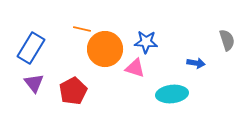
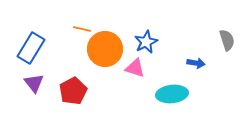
blue star: rotated 30 degrees counterclockwise
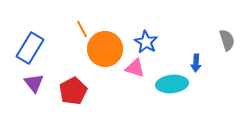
orange line: rotated 48 degrees clockwise
blue star: rotated 15 degrees counterclockwise
blue rectangle: moved 1 px left
blue arrow: rotated 84 degrees clockwise
cyan ellipse: moved 10 px up
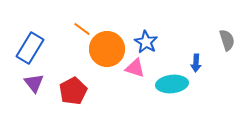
orange line: rotated 24 degrees counterclockwise
orange circle: moved 2 px right
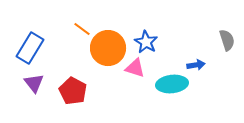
orange circle: moved 1 px right, 1 px up
blue arrow: moved 2 px down; rotated 102 degrees counterclockwise
red pentagon: rotated 16 degrees counterclockwise
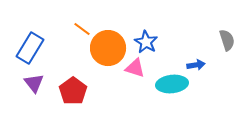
red pentagon: rotated 8 degrees clockwise
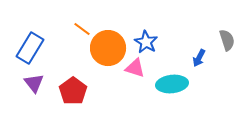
blue arrow: moved 3 px right, 7 px up; rotated 126 degrees clockwise
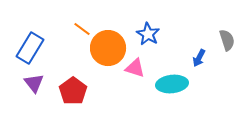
blue star: moved 2 px right, 8 px up
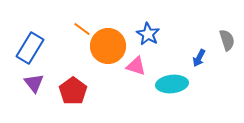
orange circle: moved 2 px up
pink triangle: moved 1 px right, 2 px up
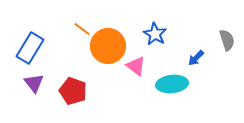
blue star: moved 7 px right
blue arrow: moved 3 px left; rotated 18 degrees clockwise
pink triangle: rotated 20 degrees clockwise
red pentagon: rotated 16 degrees counterclockwise
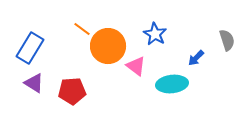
purple triangle: rotated 20 degrees counterclockwise
red pentagon: moved 1 px left; rotated 24 degrees counterclockwise
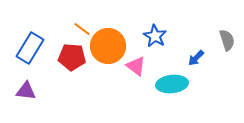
blue star: moved 2 px down
purple triangle: moved 8 px left, 8 px down; rotated 25 degrees counterclockwise
red pentagon: moved 34 px up; rotated 8 degrees clockwise
